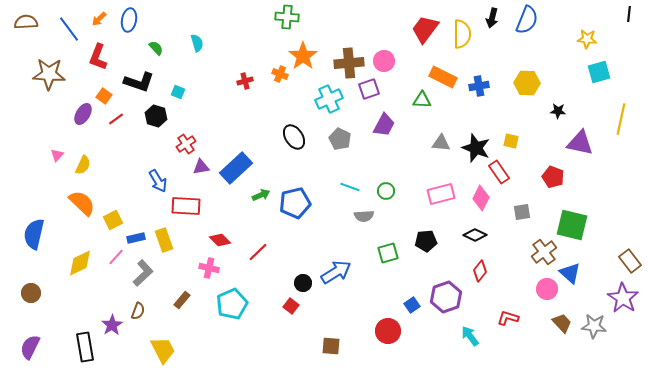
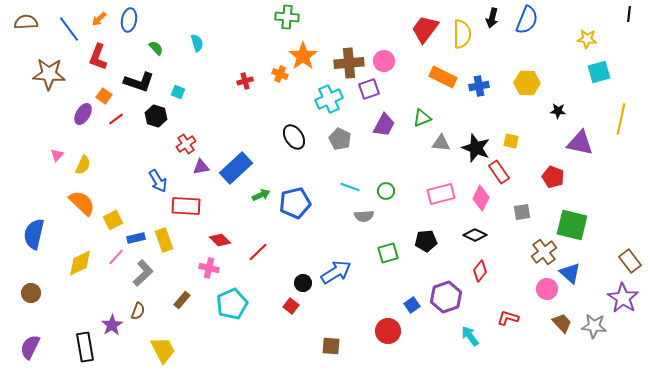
green triangle at (422, 100): moved 18 px down; rotated 24 degrees counterclockwise
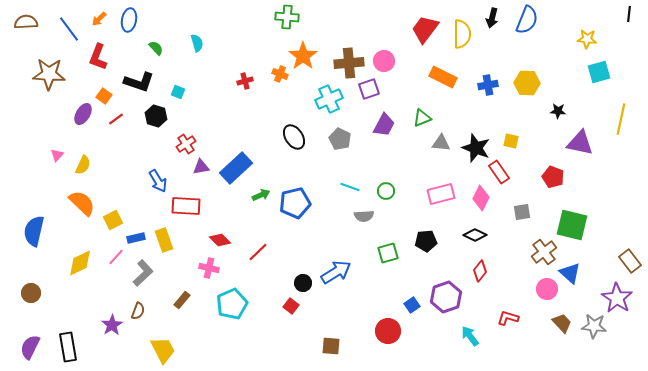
blue cross at (479, 86): moved 9 px right, 1 px up
blue semicircle at (34, 234): moved 3 px up
purple star at (623, 298): moved 6 px left
black rectangle at (85, 347): moved 17 px left
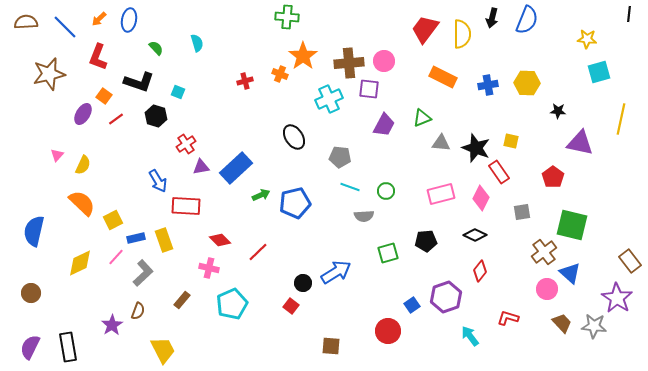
blue line at (69, 29): moved 4 px left, 2 px up; rotated 8 degrees counterclockwise
brown star at (49, 74): rotated 16 degrees counterclockwise
purple square at (369, 89): rotated 25 degrees clockwise
gray pentagon at (340, 139): moved 18 px down; rotated 20 degrees counterclockwise
red pentagon at (553, 177): rotated 15 degrees clockwise
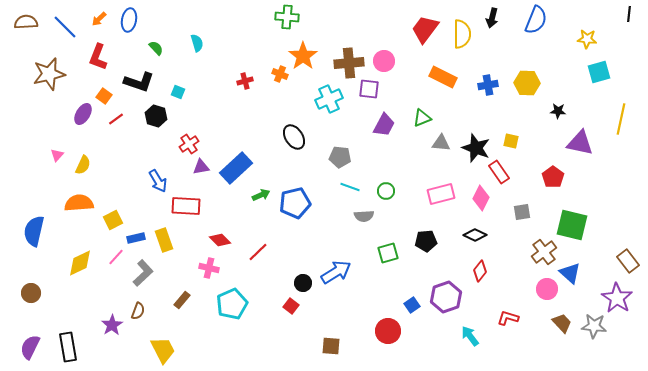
blue semicircle at (527, 20): moved 9 px right
red cross at (186, 144): moved 3 px right
orange semicircle at (82, 203): moved 3 px left; rotated 48 degrees counterclockwise
brown rectangle at (630, 261): moved 2 px left
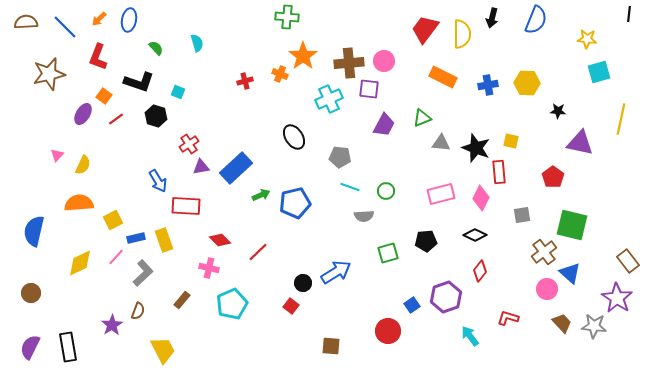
red rectangle at (499, 172): rotated 30 degrees clockwise
gray square at (522, 212): moved 3 px down
